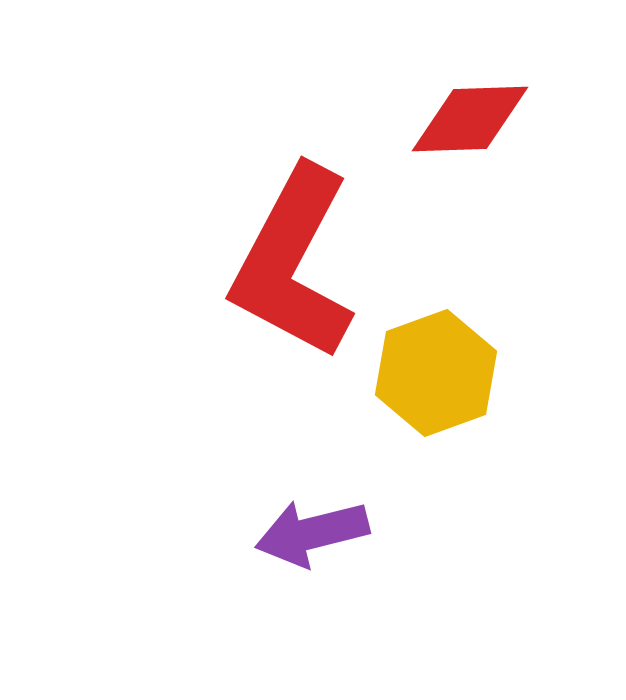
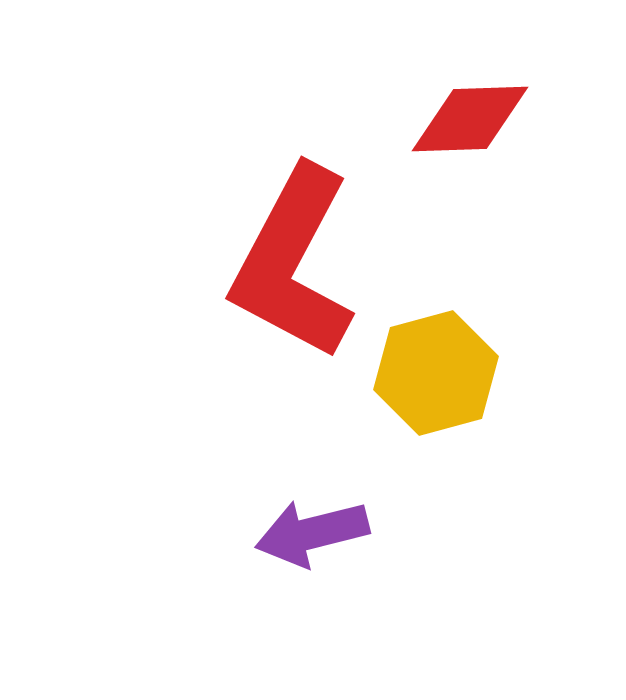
yellow hexagon: rotated 5 degrees clockwise
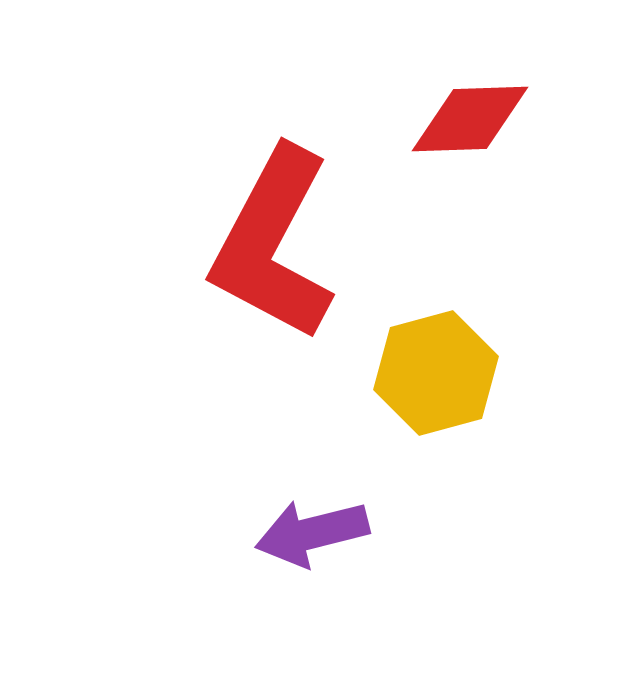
red L-shape: moved 20 px left, 19 px up
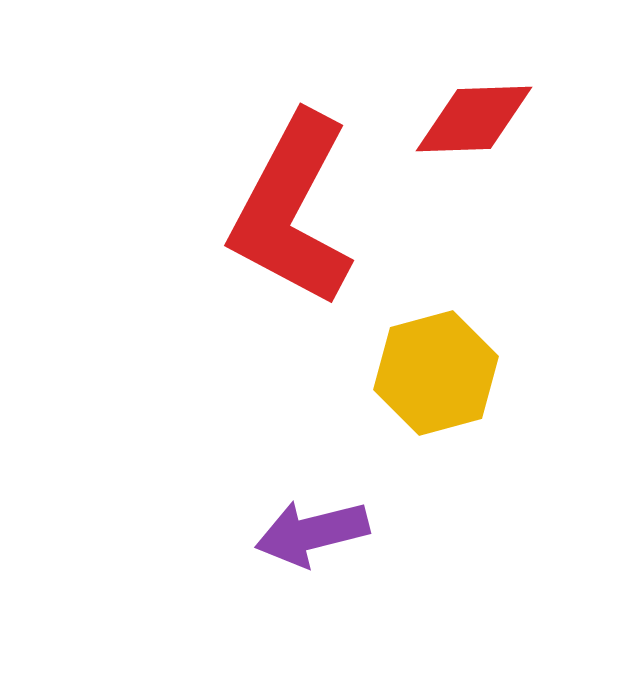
red diamond: moved 4 px right
red L-shape: moved 19 px right, 34 px up
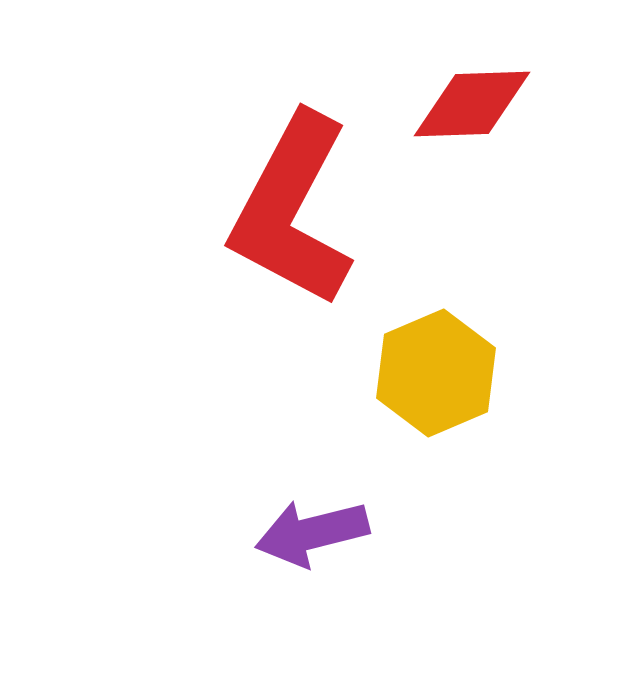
red diamond: moved 2 px left, 15 px up
yellow hexagon: rotated 8 degrees counterclockwise
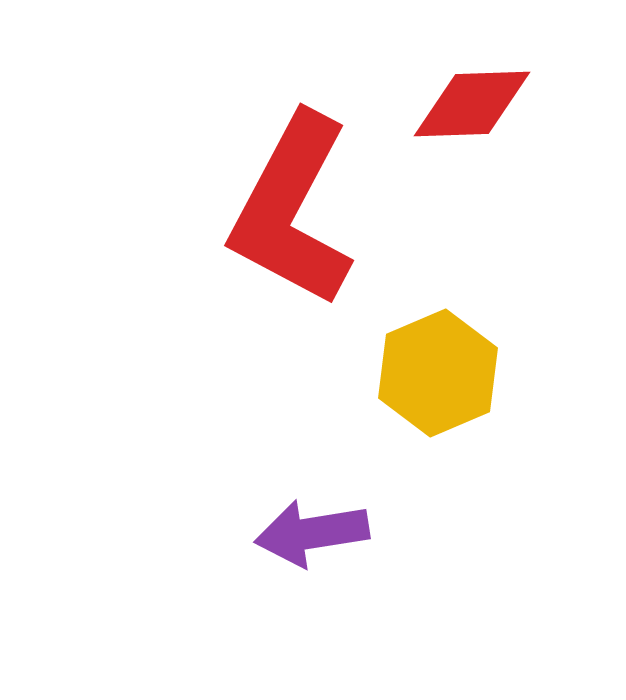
yellow hexagon: moved 2 px right
purple arrow: rotated 5 degrees clockwise
